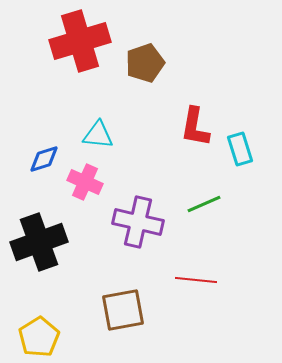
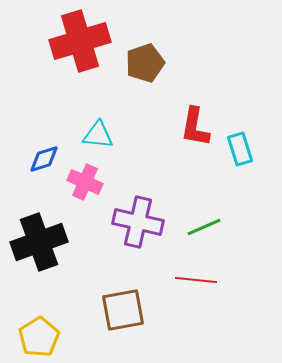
green line: moved 23 px down
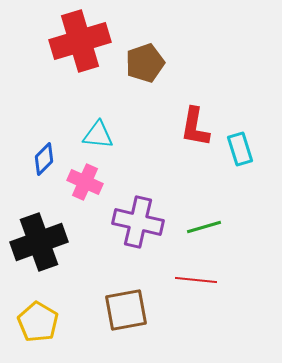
blue diamond: rotated 28 degrees counterclockwise
green line: rotated 8 degrees clockwise
brown square: moved 3 px right
yellow pentagon: moved 1 px left, 15 px up; rotated 9 degrees counterclockwise
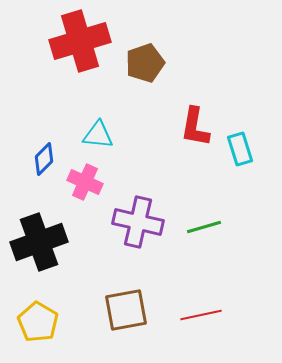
red line: moved 5 px right, 35 px down; rotated 18 degrees counterclockwise
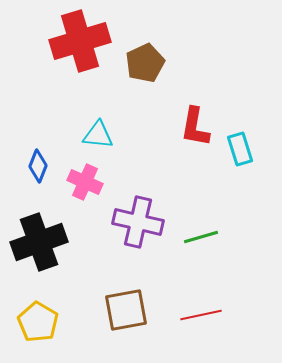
brown pentagon: rotated 6 degrees counterclockwise
blue diamond: moved 6 px left, 7 px down; rotated 24 degrees counterclockwise
green line: moved 3 px left, 10 px down
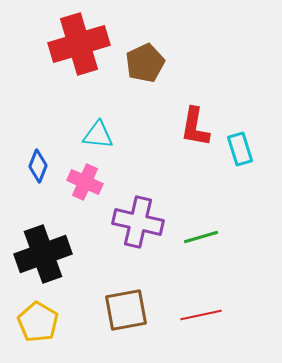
red cross: moved 1 px left, 3 px down
black cross: moved 4 px right, 12 px down
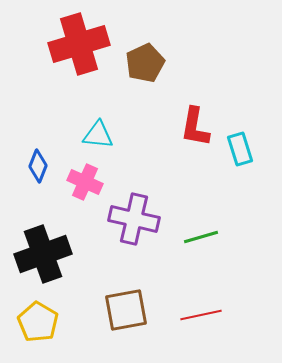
purple cross: moved 4 px left, 3 px up
